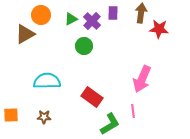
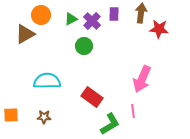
purple rectangle: moved 1 px right, 1 px down
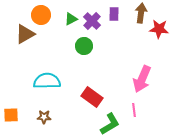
pink line: moved 1 px right, 1 px up
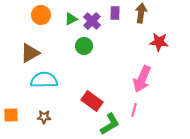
purple rectangle: moved 1 px right, 1 px up
red star: moved 13 px down
brown triangle: moved 5 px right, 19 px down
cyan semicircle: moved 3 px left, 1 px up
red rectangle: moved 4 px down
pink line: rotated 24 degrees clockwise
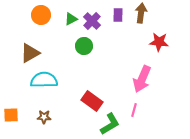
purple rectangle: moved 3 px right, 2 px down
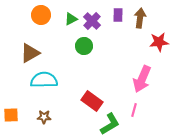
brown arrow: moved 1 px left, 5 px down
red star: rotated 12 degrees counterclockwise
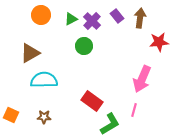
purple rectangle: moved 1 px left, 1 px down; rotated 40 degrees counterclockwise
orange square: rotated 28 degrees clockwise
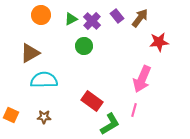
brown arrow: rotated 30 degrees clockwise
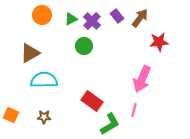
orange circle: moved 1 px right
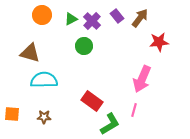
brown triangle: rotated 45 degrees clockwise
orange square: moved 1 px right, 1 px up; rotated 21 degrees counterclockwise
